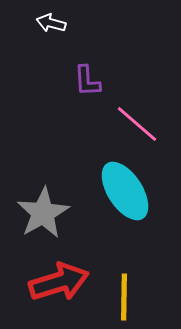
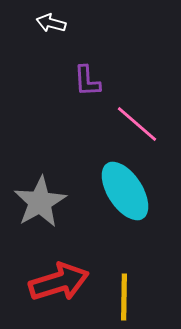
gray star: moved 3 px left, 11 px up
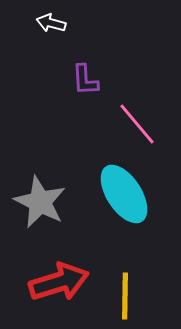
purple L-shape: moved 2 px left, 1 px up
pink line: rotated 9 degrees clockwise
cyan ellipse: moved 1 px left, 3 px down
gray star: rotated 16 degrees counterclockwise
yellow line: moved 1 px right, 1 px up
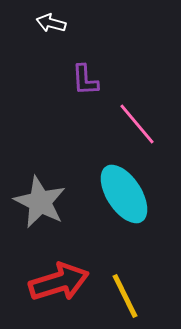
yellow line: rotated 27 degrees counterclockwise
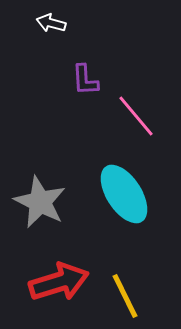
pink line: moved 1 px left, 8 px up
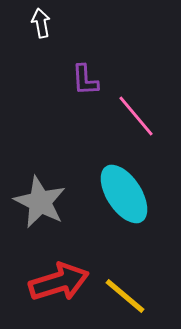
white arrow: moved 10 px left; rotated 64 degrees clockwise
yellow line: rotated 24 degrees counterclockwise
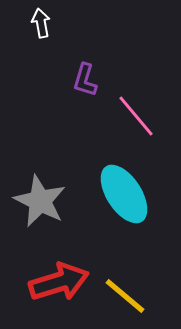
purple L-shape: rotated 20 degrees clockwise
gray star: moved 1 px up
